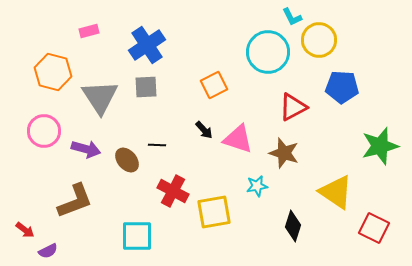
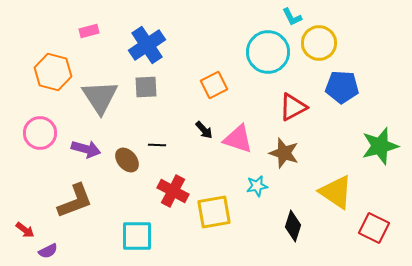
yellow circle: moved 3 px down
pink circle: moved 4 px left, 2 px down
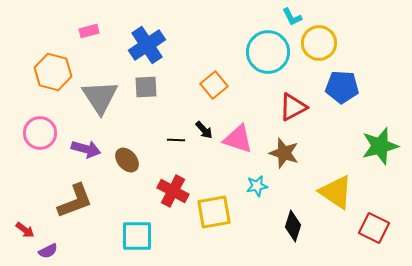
orange square: rotated 12 degrees counterclockwise
black line: moved 19 px right, 5 px up
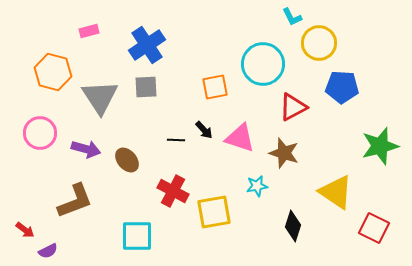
cyan circle: moved 5 px left, 12 px down
orange square: moved 1 px right, 2 px down; rotated 28 degrees clockwise
pink triangle: moved 2 px right, 1 px up
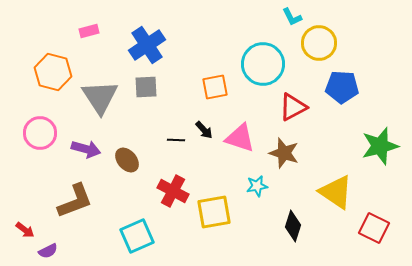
cyan square: rotated 24 degrees counterclockwise
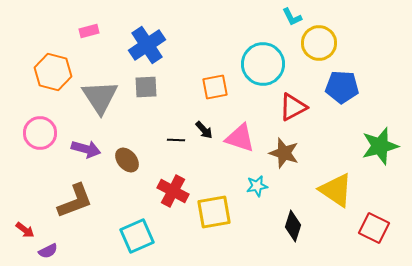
yellow triangle: moved 2 px up
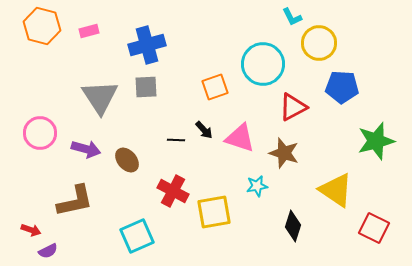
blue cross: rotated 18 degrees clockwise
orange hexagon: moved 11 px left, 46 px up
orange square: rotated 8 degrees counterclockwise
green star: moved 4 px left, 5 px up
brown L-shape: rotated 9 degrees clockwise
red arrow: moved 6 px right; rotated 18 degrees counterclockwise
